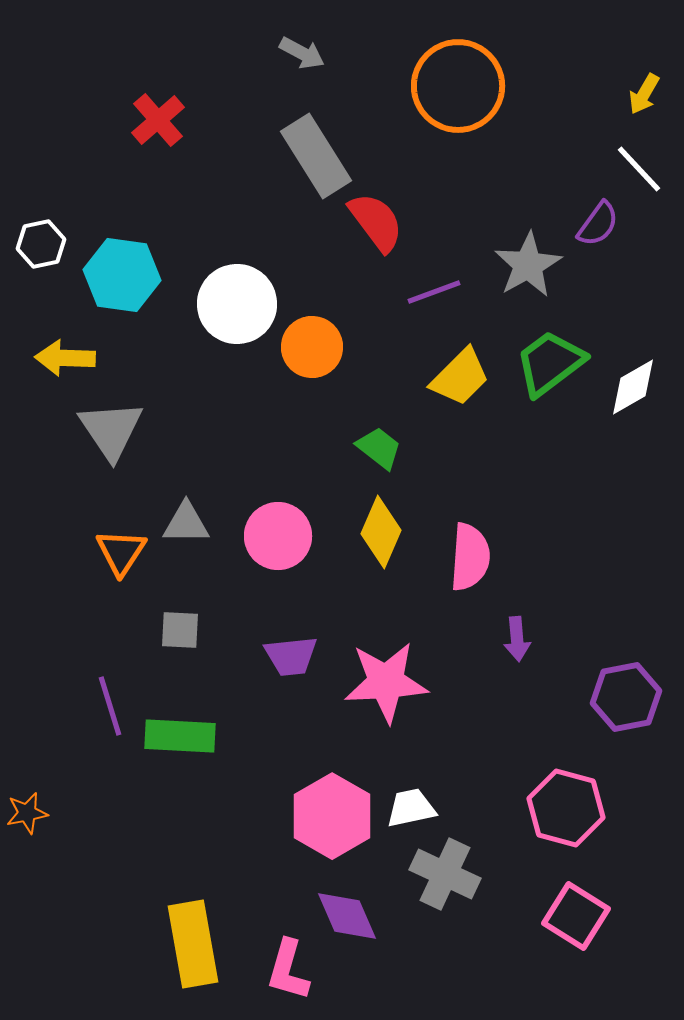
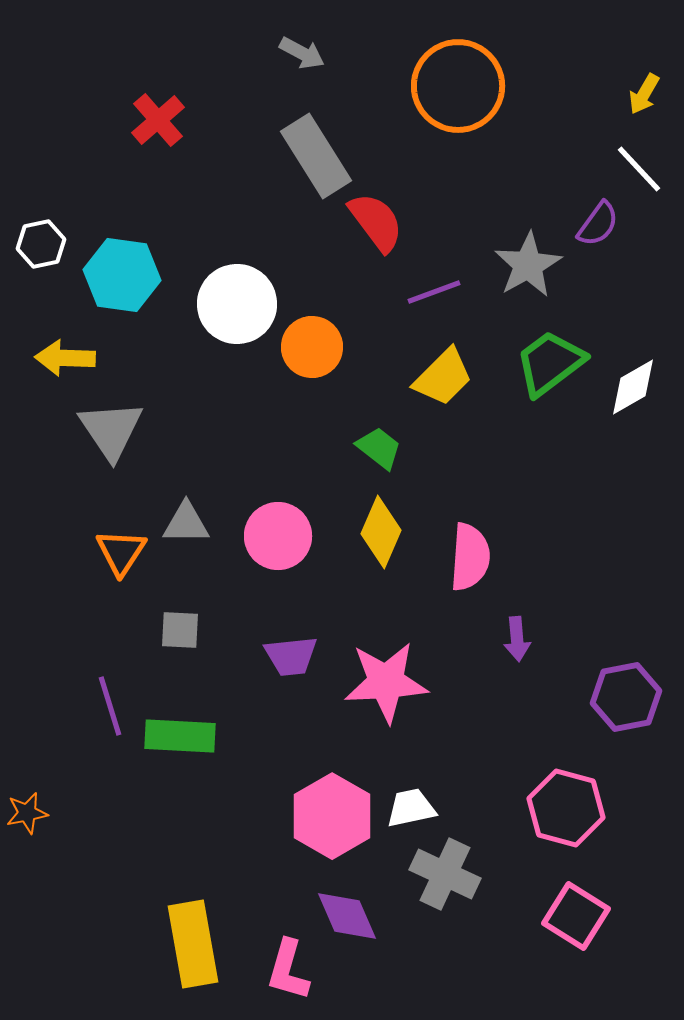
yellow trapezoid at (460, 377): moved 17 px left
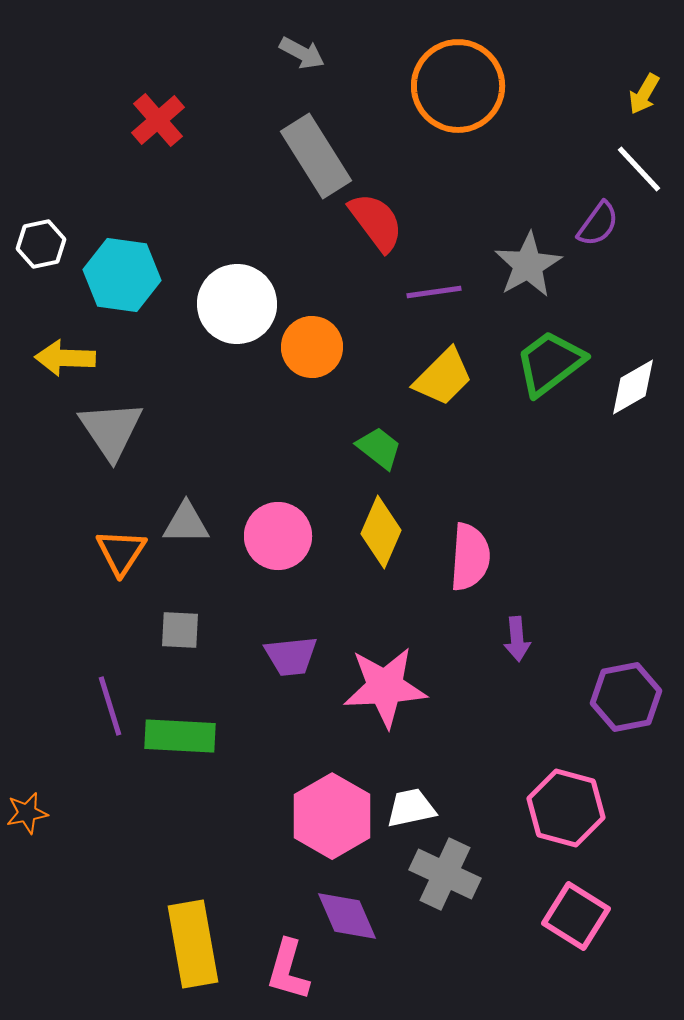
purple line at (434, 292): rotated 12 degrees clockwise
pink star at (386, 682): moved 1 px left, 5 px down
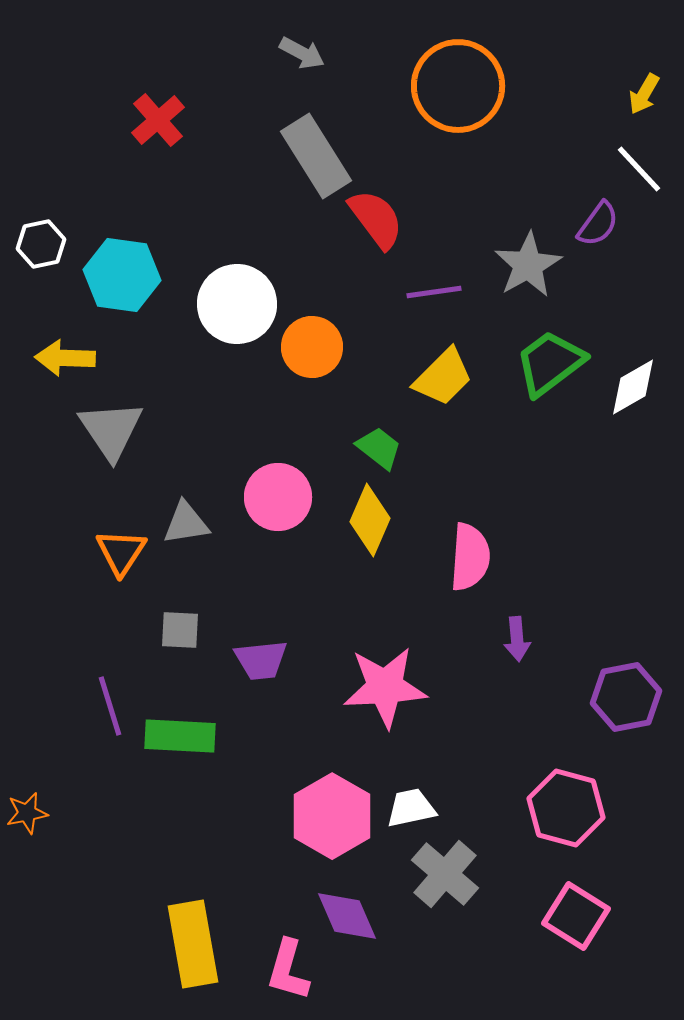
red semicircle at (376, 222): moved 3 px up
gray triangle at (186, 523): rotated 9 degrees counterclockwise
yellow diamond at (381, 532): moved 11 px left, 12 px up
pink circle at (278, 536): moved 39 px up
purple trapezoid at (291, 656): moved 30 px left, 4 px down
gray cross at (445, 874): rotated 16 degrees clockwise
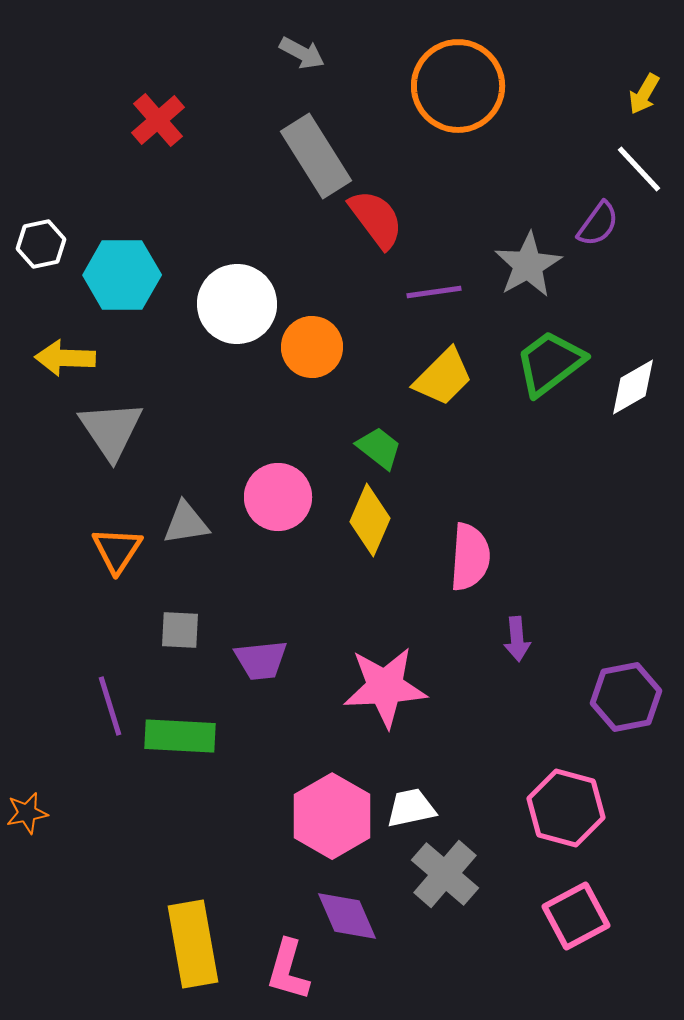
cyan hexagon at (122, 275): rotated 8 degrees counterclockwise
orange triangle at (121, 552): moved 4 px left, 2 px up
pink square at (576, 916): rotated 30 degrees clockwise
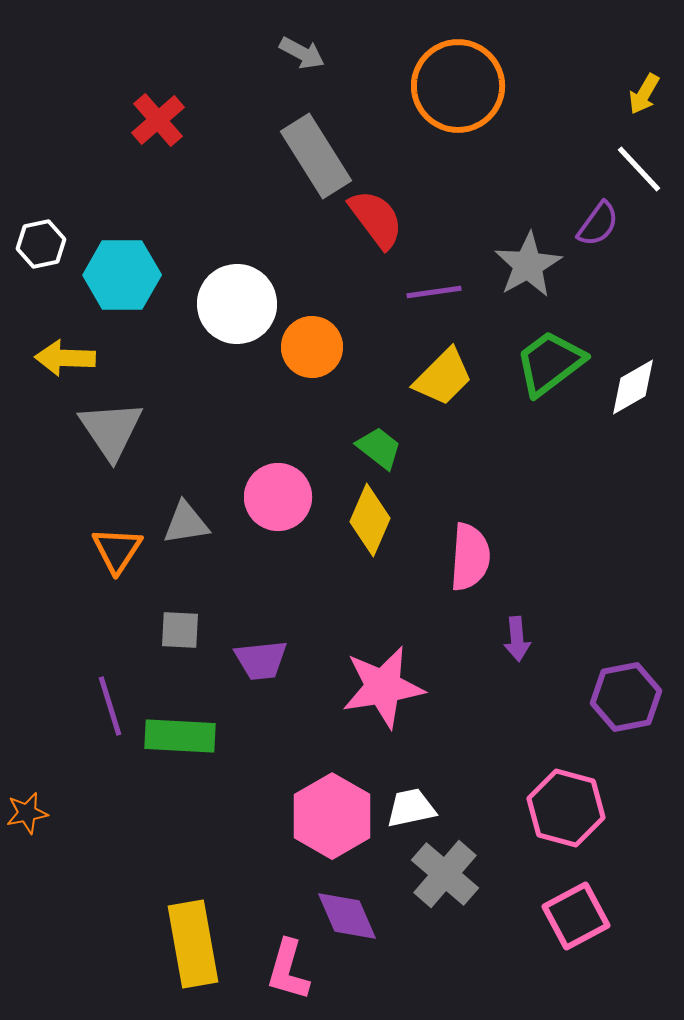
pink star at (385, 687): moved 2 px left; rotated 6 degrees counterclockwise
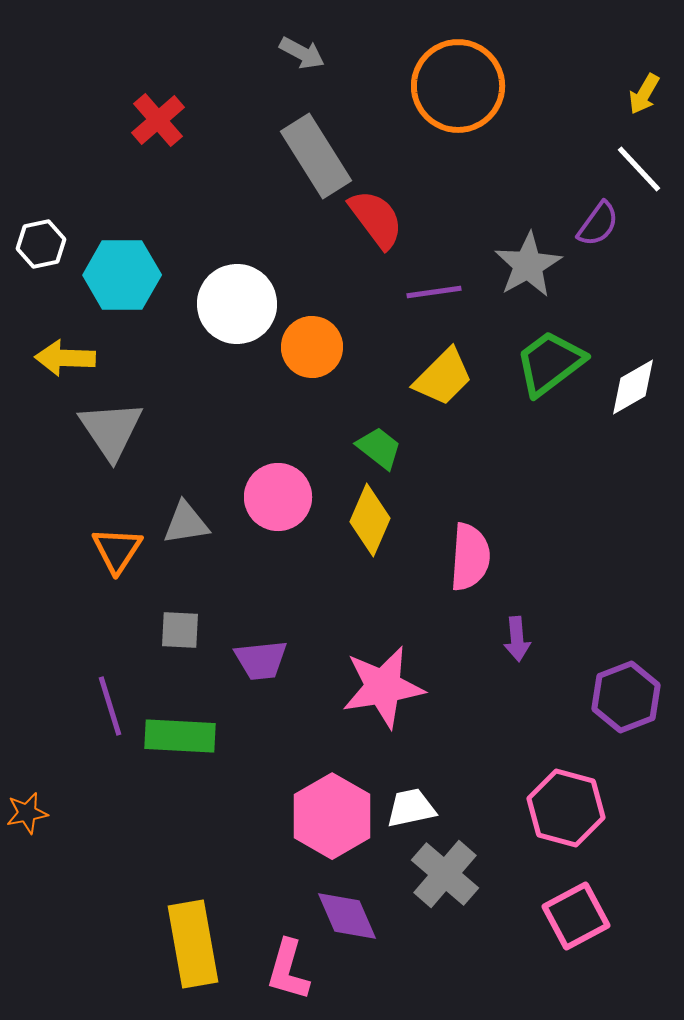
purple hexagon at (626, 697): rotated 10 degrees counterclockwise
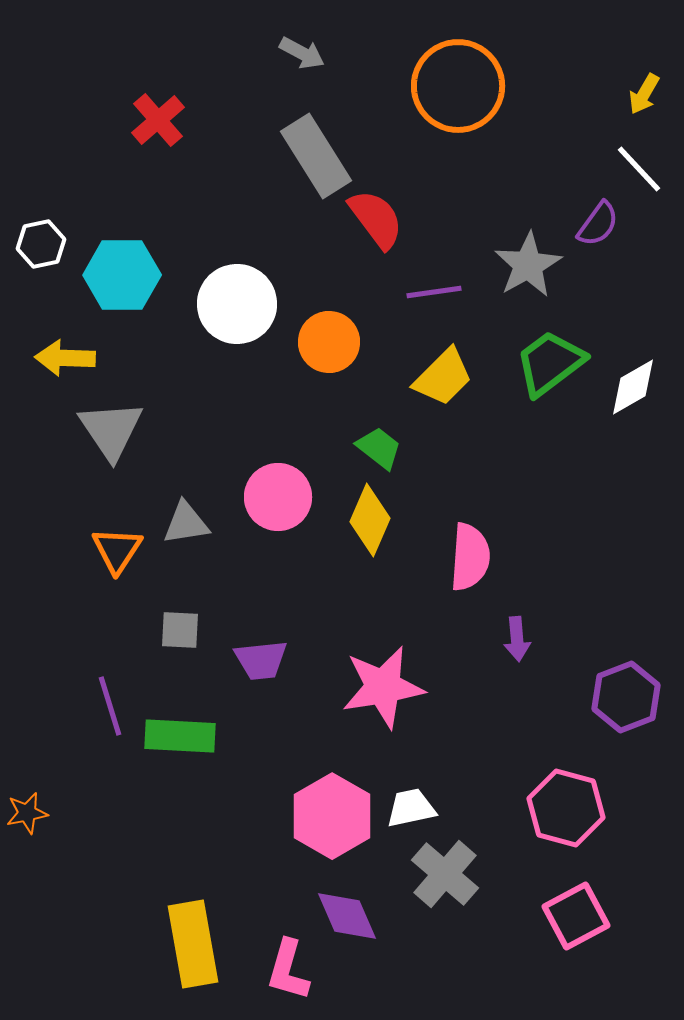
orange circle at (312, 347): moved 17 px right, 5 px up
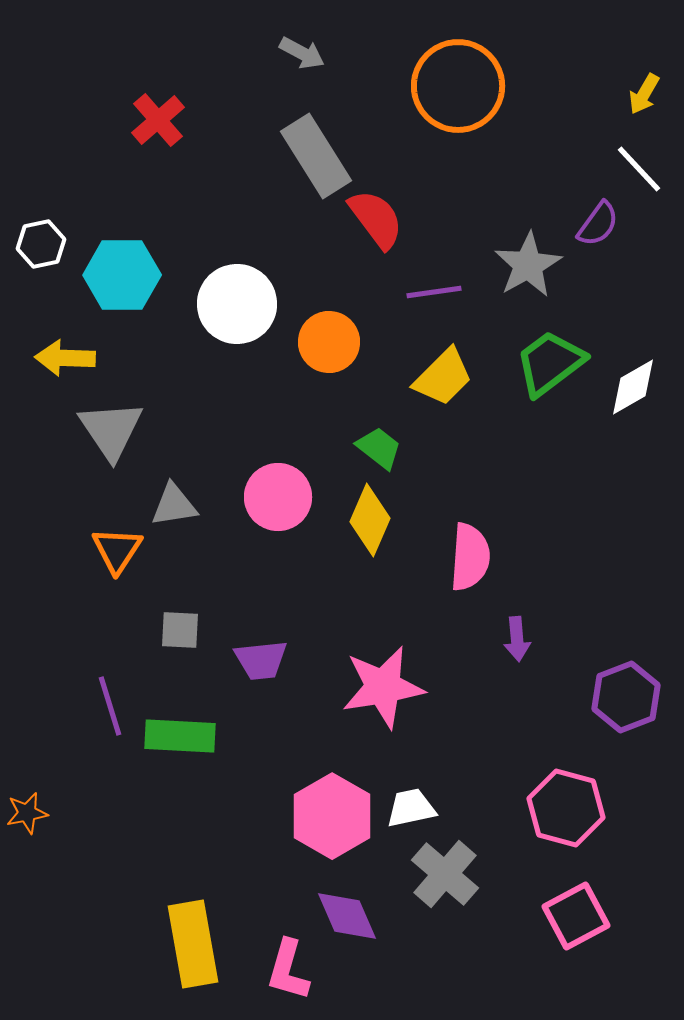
gray triangle at (186, 523): moved 12 px left, 18 px up
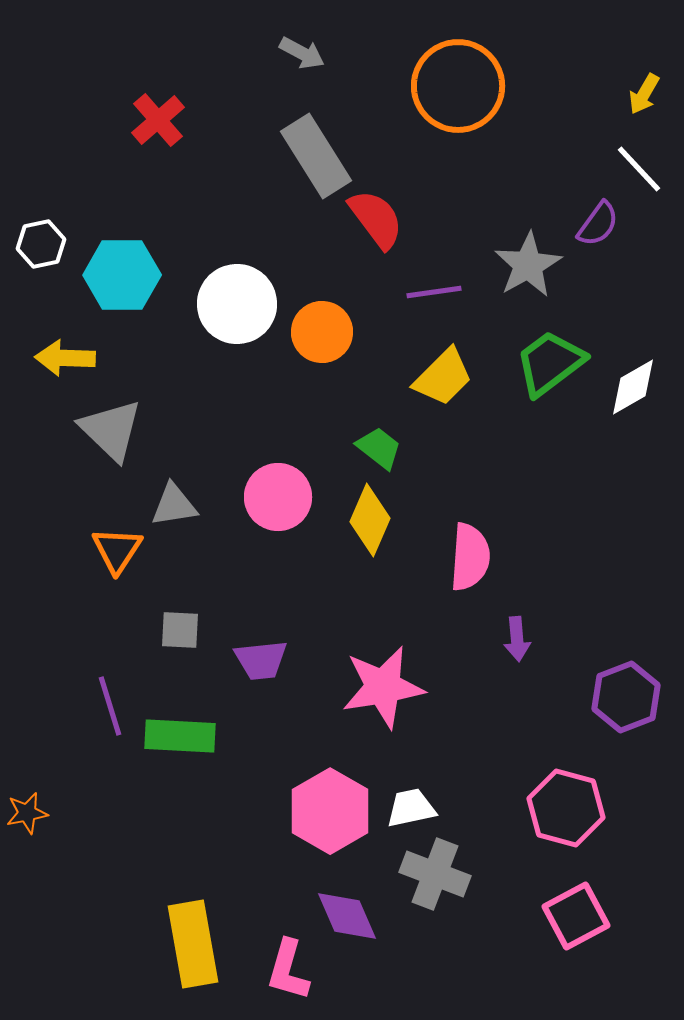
orange circle at (329, 342): moved 7 px left, 10 px up
gray triangle at (111, 430): rotated 12 degrees counterclockwise
pink hexagon at (332, 816): moved 2 px left, 5 px up
gray cross at (445, 874): moved 10 px left; rotated 20 degrees counterclockwise
